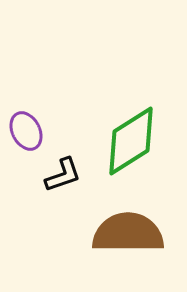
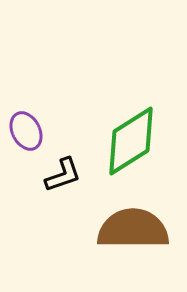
brown semicircle: moved 5 px right, 4 px up
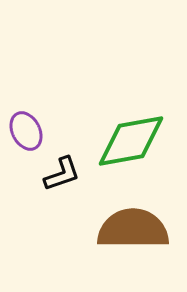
green diamond: rotated 22 degrees clockwise
black L-shape: moved 1 px left, 1 px up
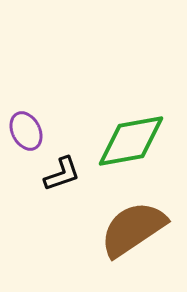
brown semicircle: rotated 34 degrees counterclockwise
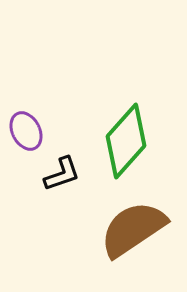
green diamond: moved 5 px left; rotated 38 degrees counterclockwise
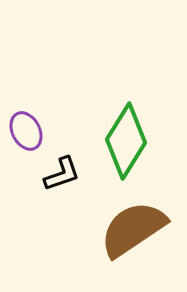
green diamond: rotated 10 degrees counterclockwise
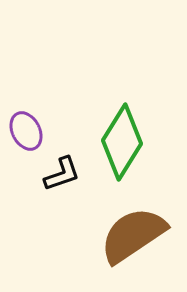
green diamond: moved 4 px left, 1 px down
brown semicircle: moved 6 px down
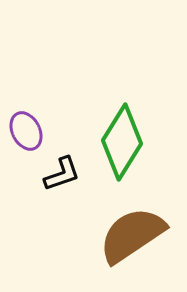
brown semicircle: moved 1 px left
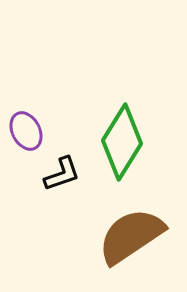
brown semicircle: moved 1 px left, 1 px down
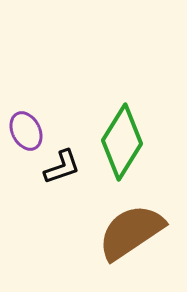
black L-shape: moved 7 px up
brown semicircle: moved 4 px up
